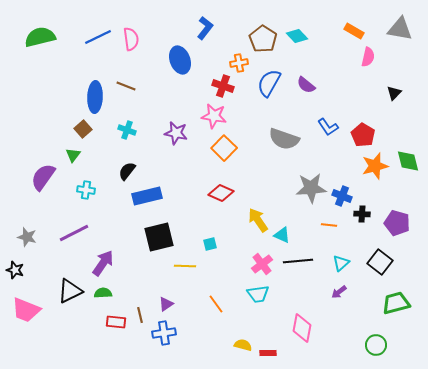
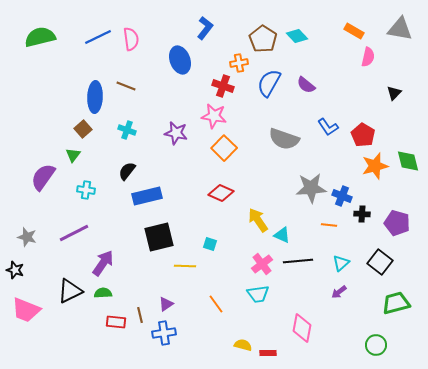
cyan square at (210, 244): rotated 32 degrees clockwise
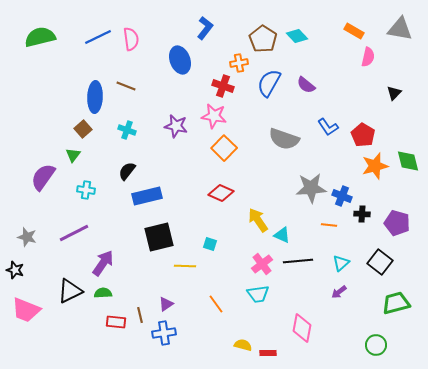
purple star at (176, 133): moved 7 px up
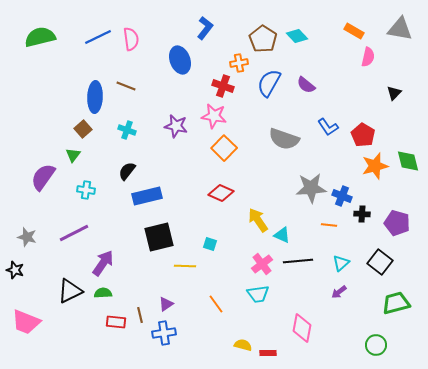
pink trapezoid at (26, 310): moved 12 px down
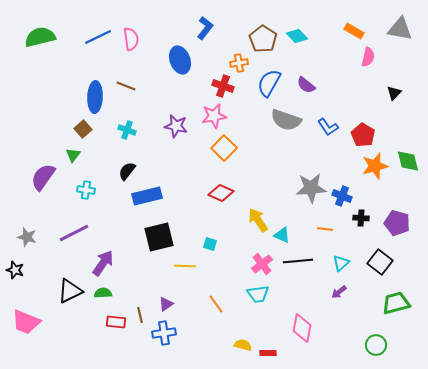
pink star at (214, 116): rotated 20 degrees counterclockwise
gray semicircle at (284, 139): moved 2 px right, 19 px up
black cross at (362, 214): moved 1 px left, 4 px down
orange line at (329, 225): moved 4 px left, 4 px down
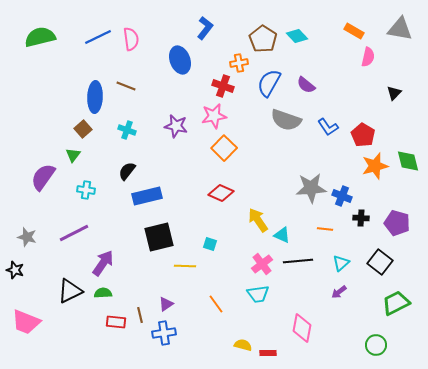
green trapezoid at (396, 303): rotated 12 degrees counterclockwise
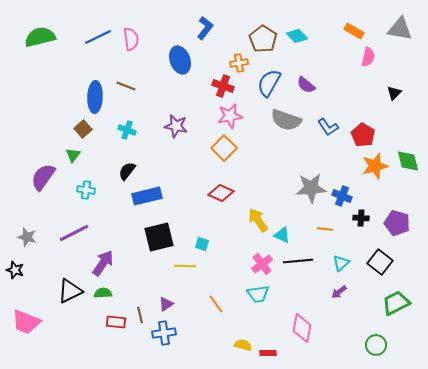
pink star at (214, 116): moved 16 px right
cyan square at (210, 244): moved 8 px left
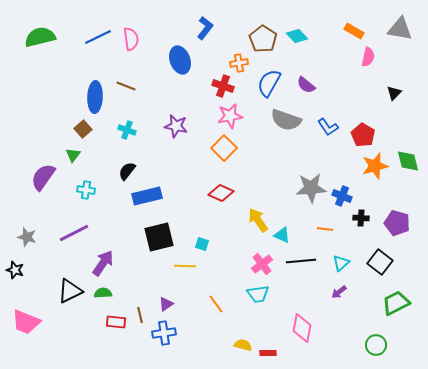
black line at (298, 261): moved 3 px right
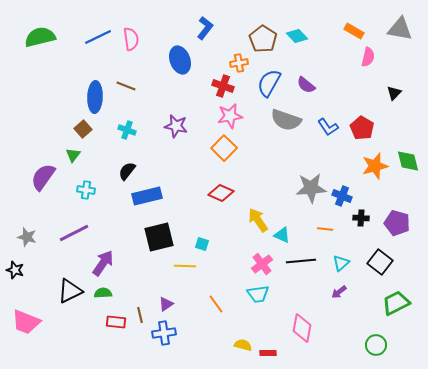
red pentagon at (363, 135): moved 1 px left, 7 px up
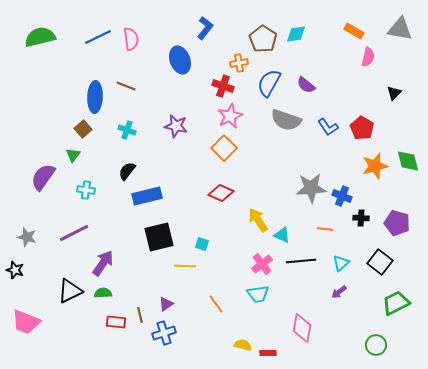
cyan diamond at (297, 36): moved 1 px left, 2 px up; rotated 55 degrees counterclockwise
pink star at (230, 116): rotated 15 degrees counterclockwise
blue cross at (164, 333): rotated 10 degrees counterclockwise
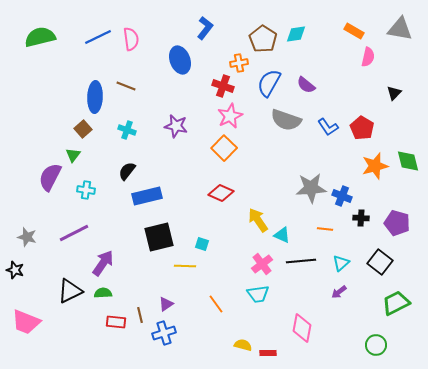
purple semicircle at (43, 177): moved 7 px right; rotated 8 degrees counterclockwise
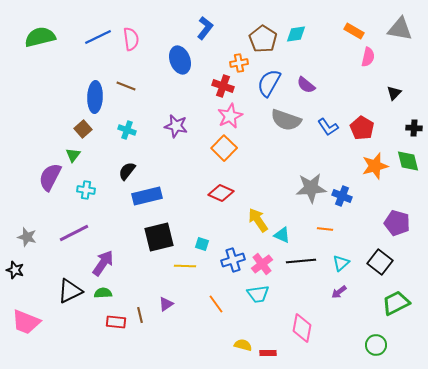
black cross at (361, 218): moved 53 px right, 90 px up
blue cross at (164, 333): moved 69 px right, 73 px up
